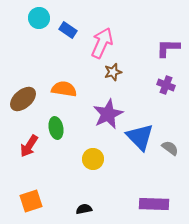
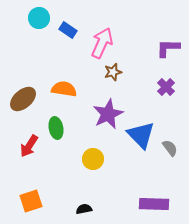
purple cross: moved 2 px down; rotated 24 degrees clockwise
blue triangle: moved 1 px right, 2 px up
gray semicircle: rotated 18 degrees clockwise
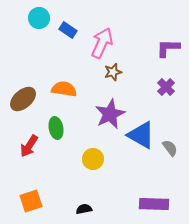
purple star: moved 2 px right
blue triangle: rotated 16 degrees counterclockwise
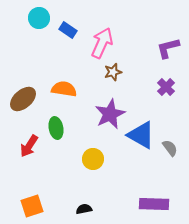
purple L-shape: rotated 15 degrees counterclockwise
orange square: moved 1 px right, 5 px down
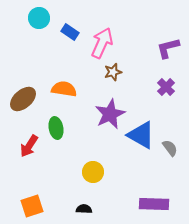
blue rectangle: moved 2 px right, 2 px down
yellow circle: moved 13 px down
black semicircle: rotated 14 degrees clockwise
